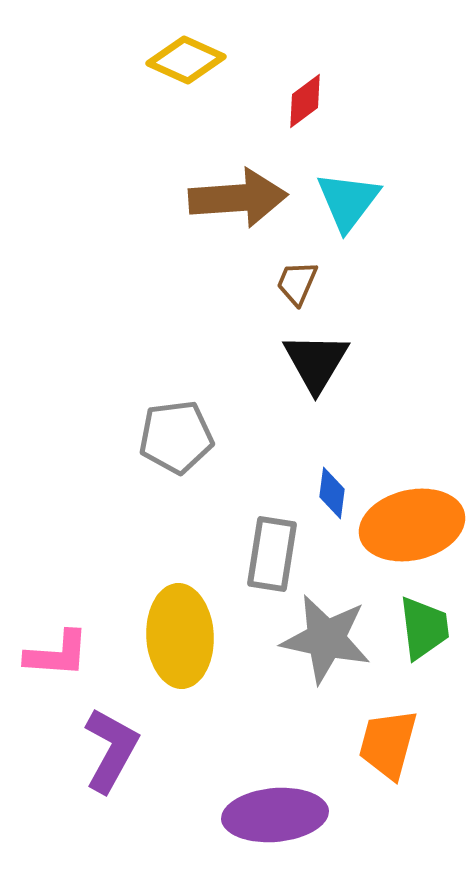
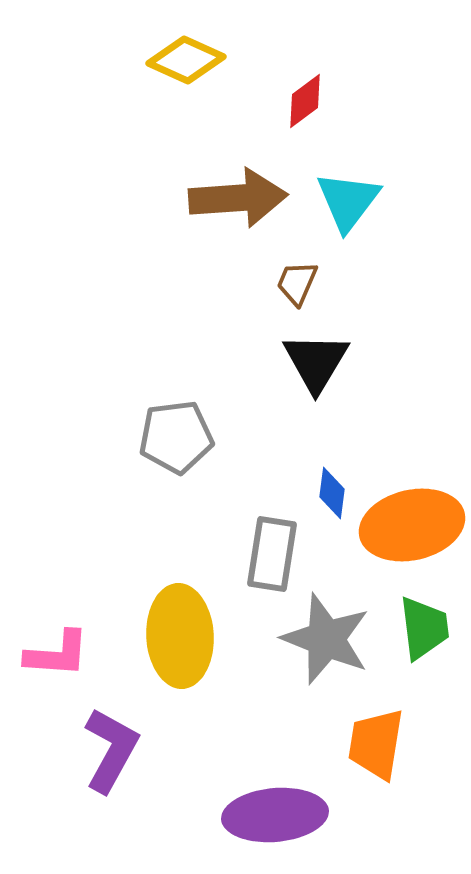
gray star: rotated 10 degrees clockwise
orange trapezoid: moved 12 px left; rotated 6 degrees counterclockwise
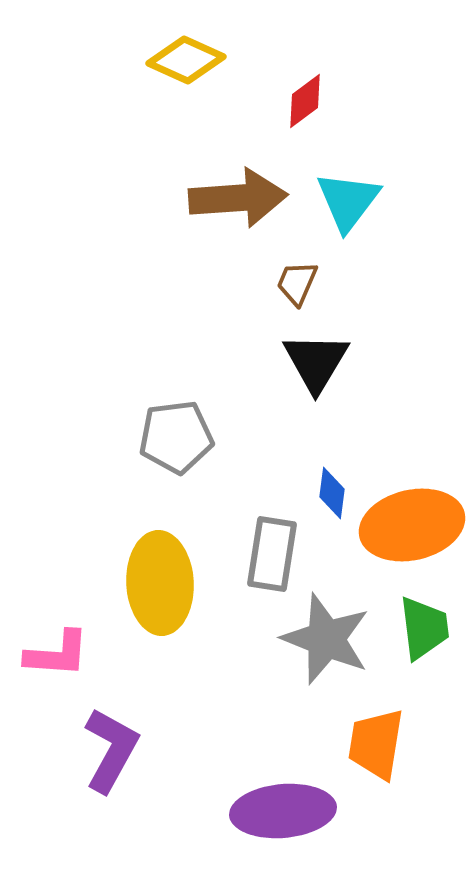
yellow ellipse: moved 20 px left, 53 px up
purple ellipse: moved 8 px right, 4 px up
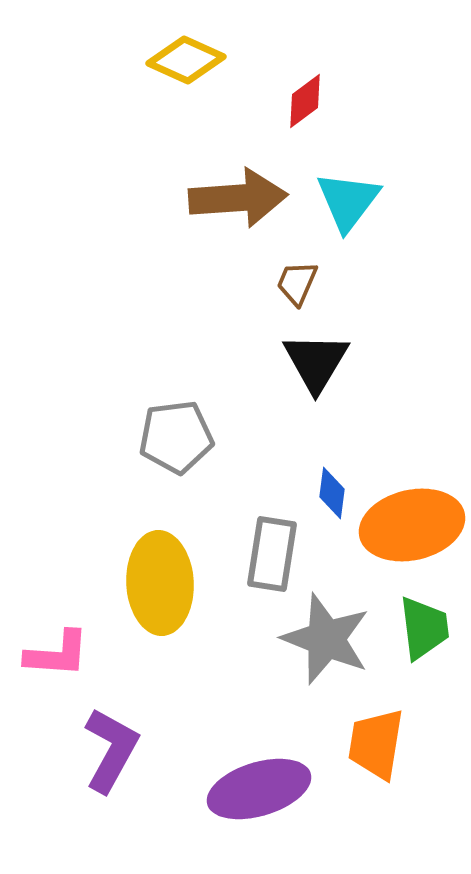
purple ellipse: moved 24 px left, 22 px up; rotated 12 degrees counterclockwise
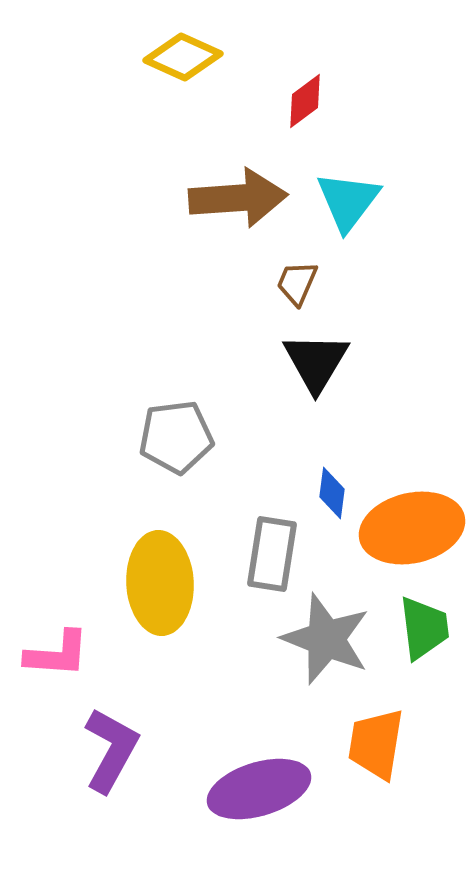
yellow diamond: moved 3 px left, 3 px up
orange ellipse: moved 3 px down
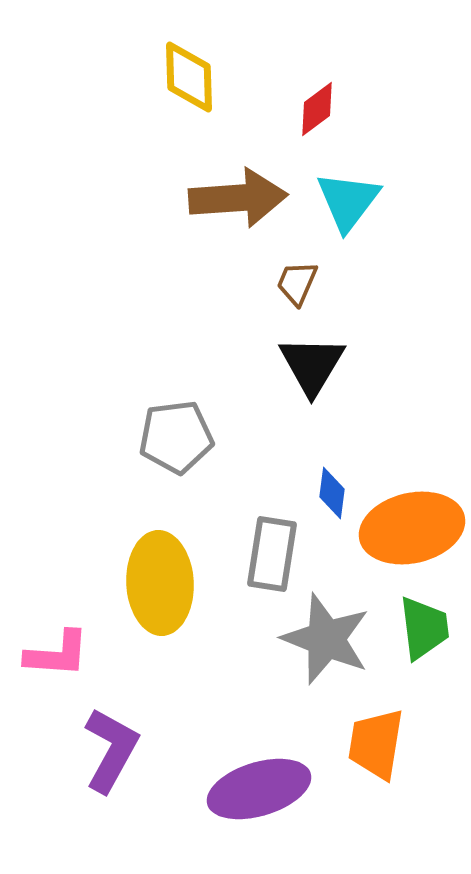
yellow diamond: moved 6 px right, 20 px down; rotated 64 degrees clockwise
red diamond: moved 12 px right, 8 px down
black triangle: moved 4 px left, 3 px down
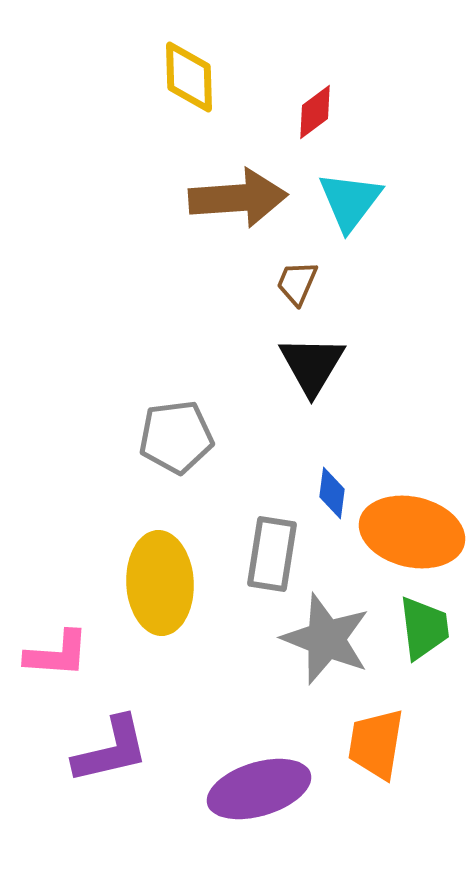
red diamond: moved 2 px left, 3 px down
cyan triangle: moved 2 px right
orange ellipse: moved 4 px down; rotated 26 degrees clockwise
purple L-shape: rotated 48 degrees clockwise
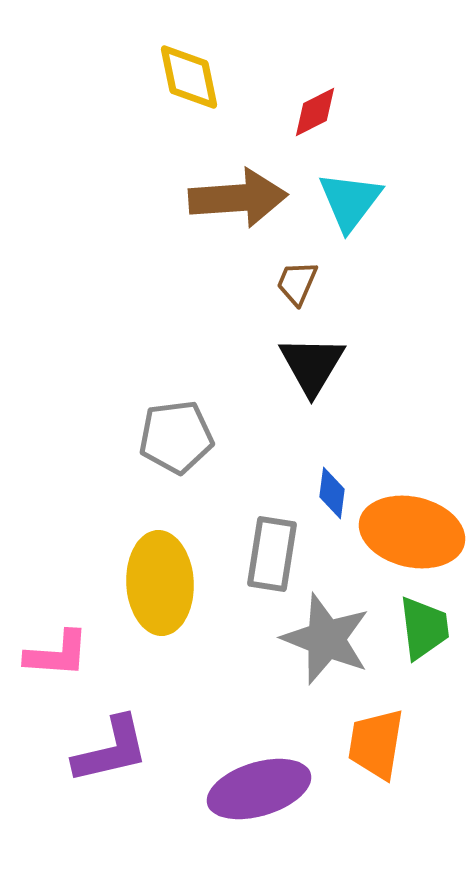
yellow diamond: rotated 10 degrees counterclockwise
red diamond: rotated 10 degrees clockwise
